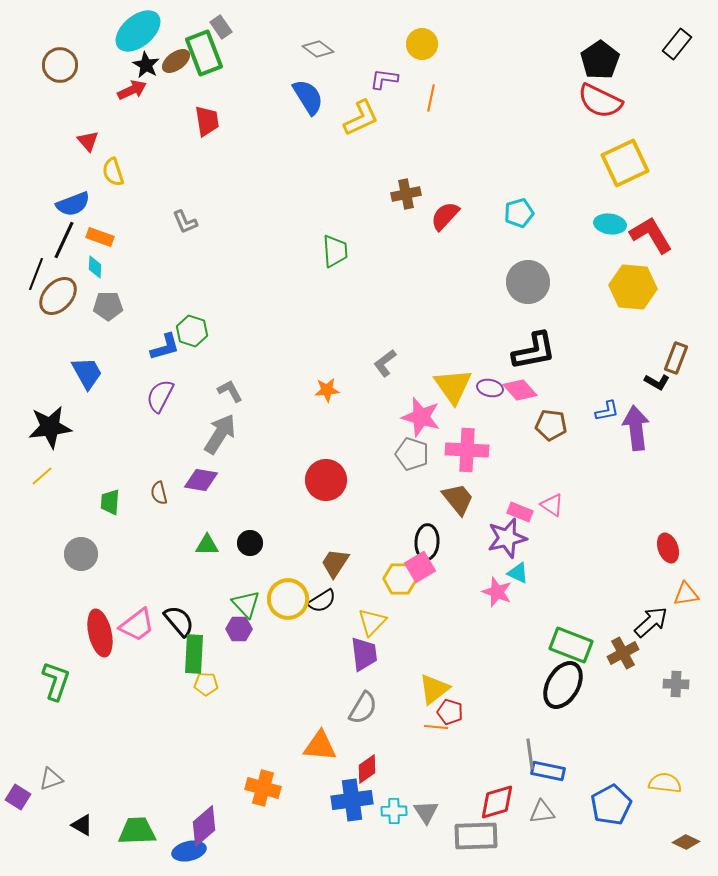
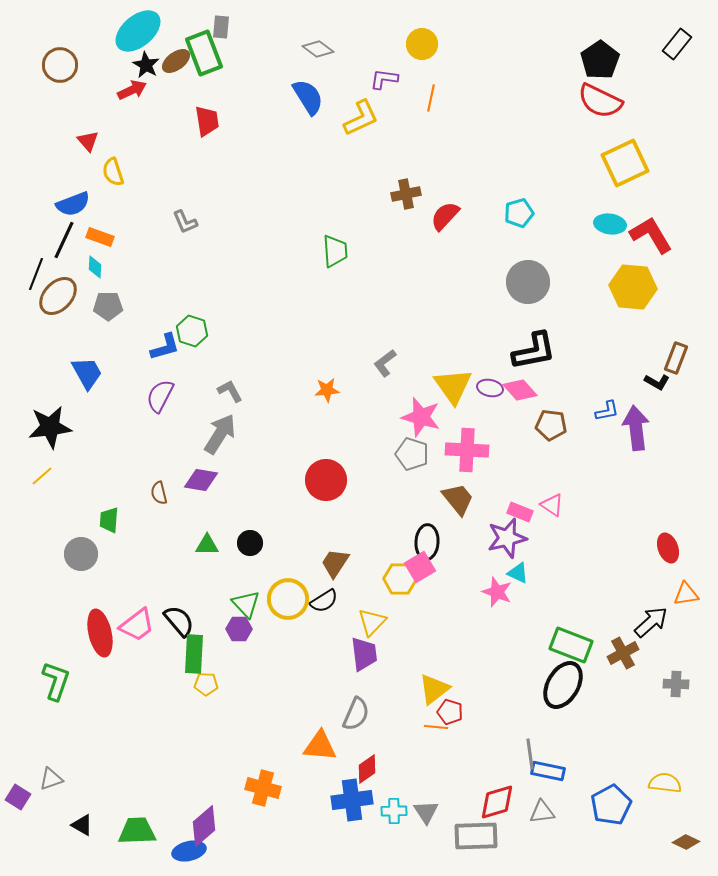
gray rectangle at (221, 27): rotated 40 degrees clockwise
green trapezoid at (110, 502): moved 1 px left, 18 px down
black semicircle at (322, 601): moved 2 px right
gray semicircle at (363, 708): moved 7 px left, 6 px down; rotated 8 degrees counterclockwise
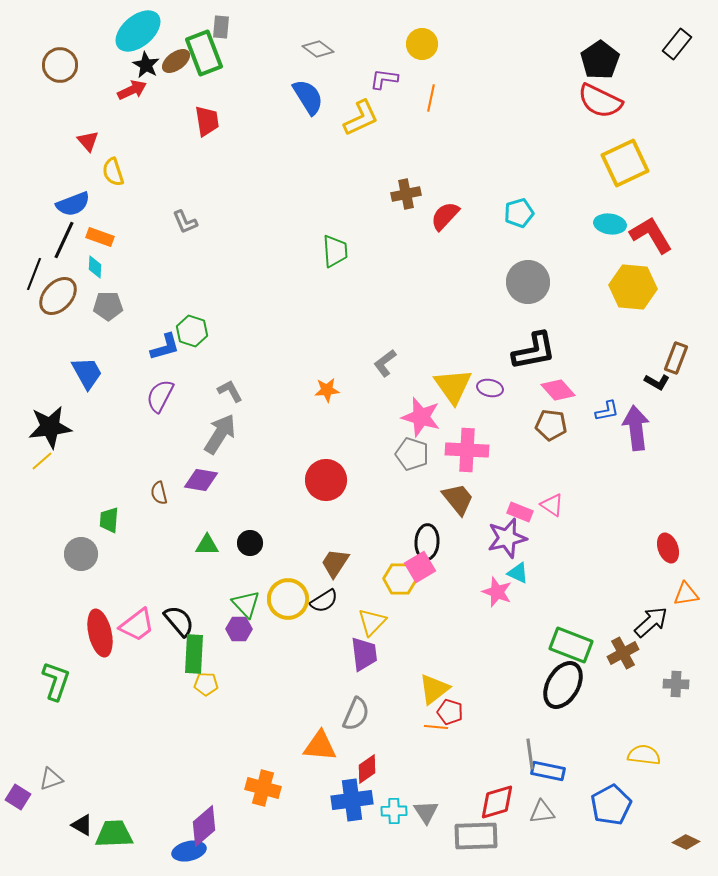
black line at (36, 274): moved 2 px left
pink diamond at (520, 390): moved 38 px right
yellow line at (42, 476): moved 15 px up
yellow semicircle at (665, 783): moved 21 px left, 28 px up
green trapezoid at (137, 831): moved 23 px left, 3 px down
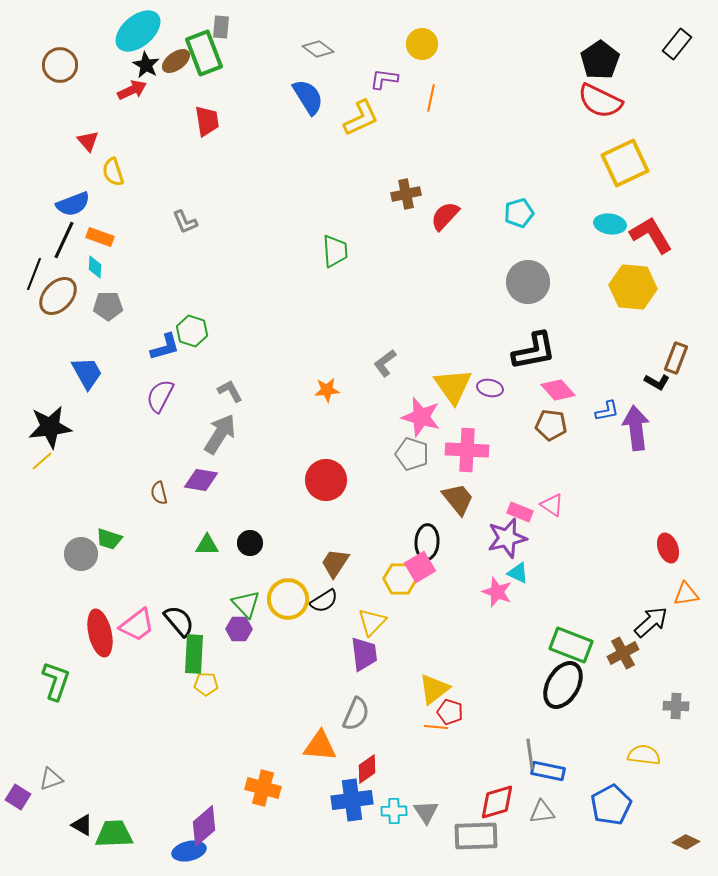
green trapezoid at (109, 520): moved 19 px down; rotated 76 degrees counterclockwise
gray cross at (676, 684): moved 22 px down
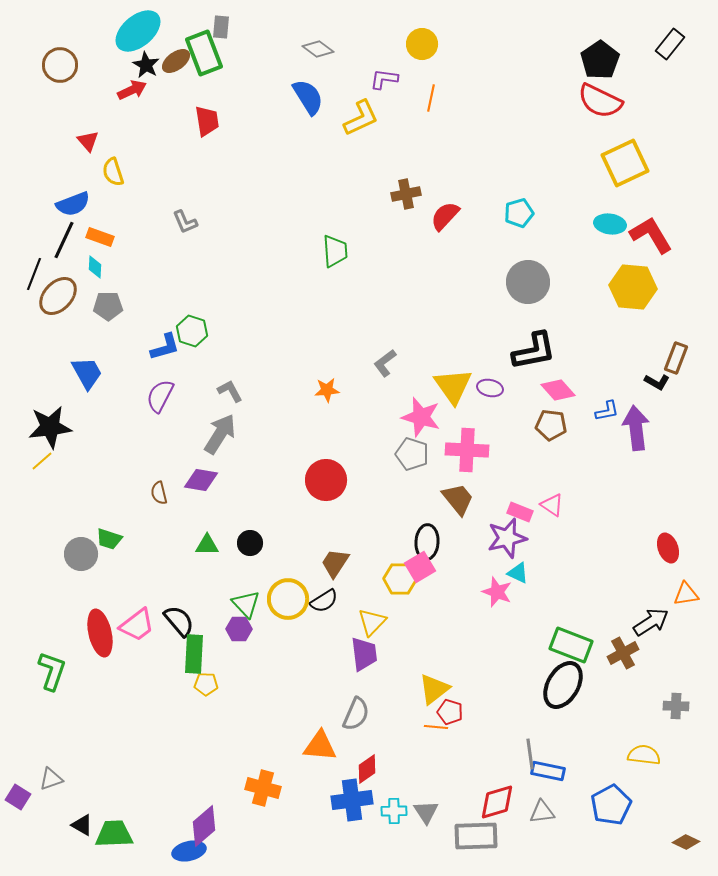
black rectangle at (677, 44): moved 7 px left
black arrow at (651, 622): rotated 9 degrees clockwise
green L-shape at (56, 681): moved 4 px left, 10 px up
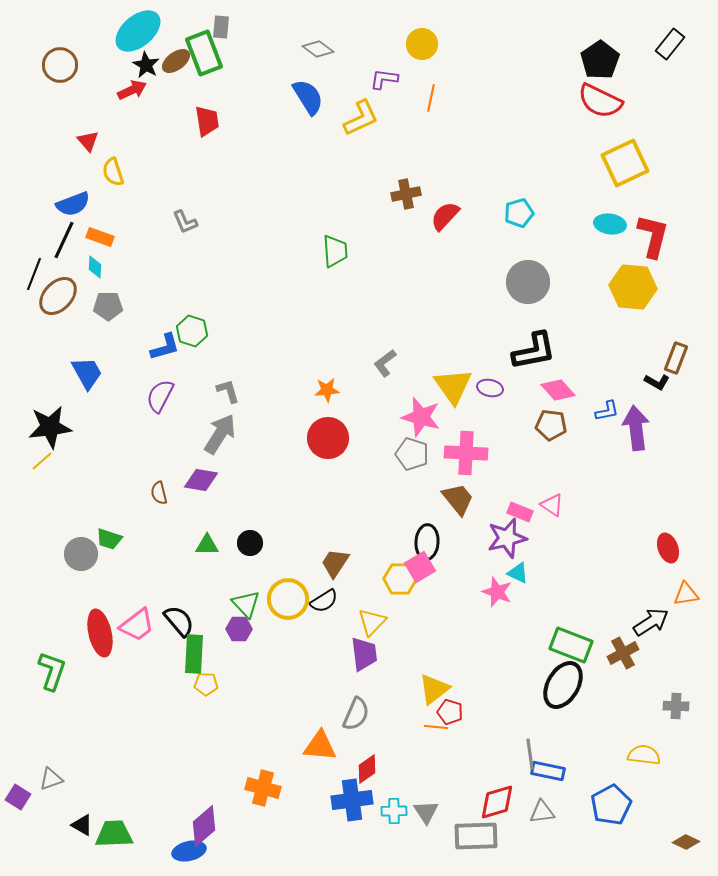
red L-shape at (651, 235): moved 2 px right, 1 px down; rotated 45 degrees clockwise
gray L-shape at (230, 391): moved 2 px left; rotated 12 degrees clockwise
pink cross at (467, 450): moved 1 px left, 3 px down
red circle at (326, 480): moved 2 px right, 42 px up
